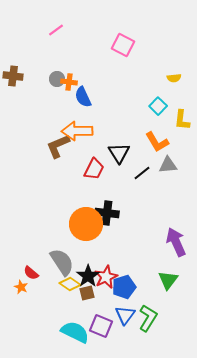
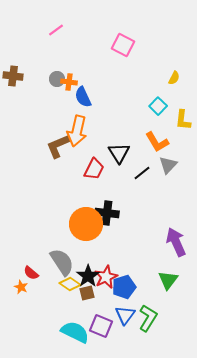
yellow semicircle: rotated 56 degrees counterclockwise
yellow L-shape: moved 1 px right
orange arrow: rotated 76 degrees counterclockwise
gray triangle: rotated 42 degrees counterclockwise
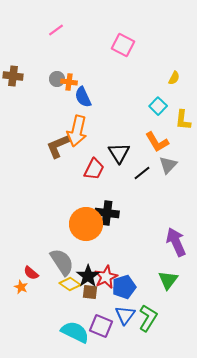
brown square: moved 3 px right, 1 px up; rotated 21 degrees clockwise
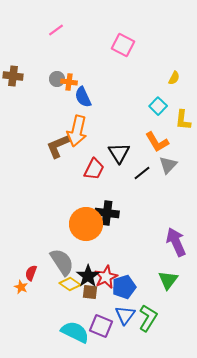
red semicircle: rotated 70 degrees clockwise
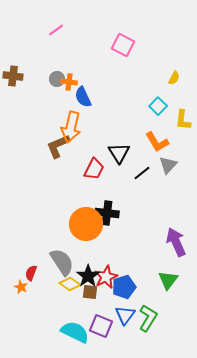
orange arrow: moved 6 px left, 4 px up
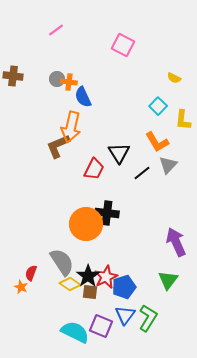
yellow semicircle: rotated 88 degrees clockwise
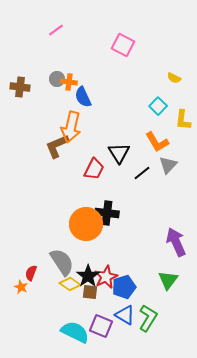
brown cross: moved 7 px right, 11 px down
brown L-shape: moved 1 px left
blue triangle: rotated 35 degrees counterclockwise
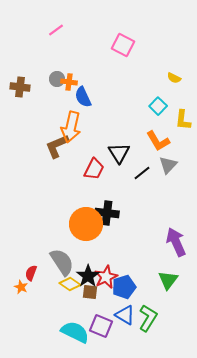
orange L-shape: moved 1 px right, 1 px up
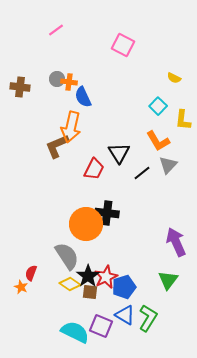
gray semicircle: moved 5 px right, 6 px up
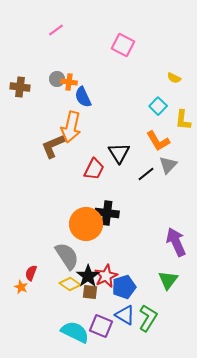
brown L-shape: moved 4 px left
black line: moved 4 px right, 1 px down
red star: moved 1 px up
